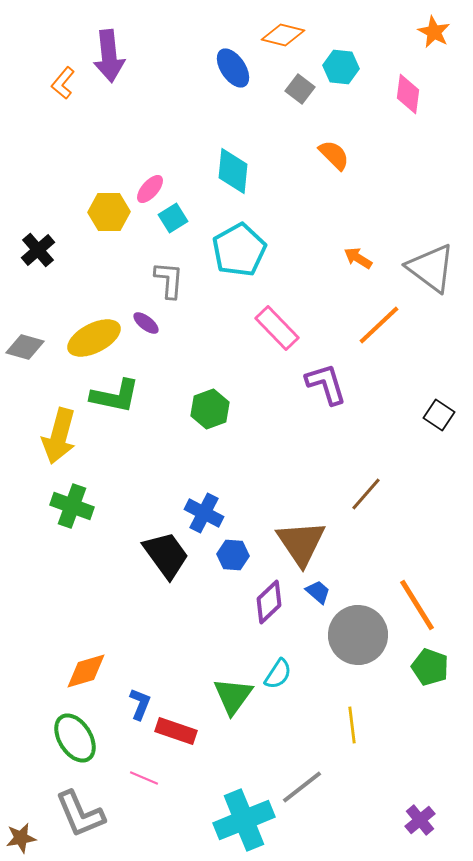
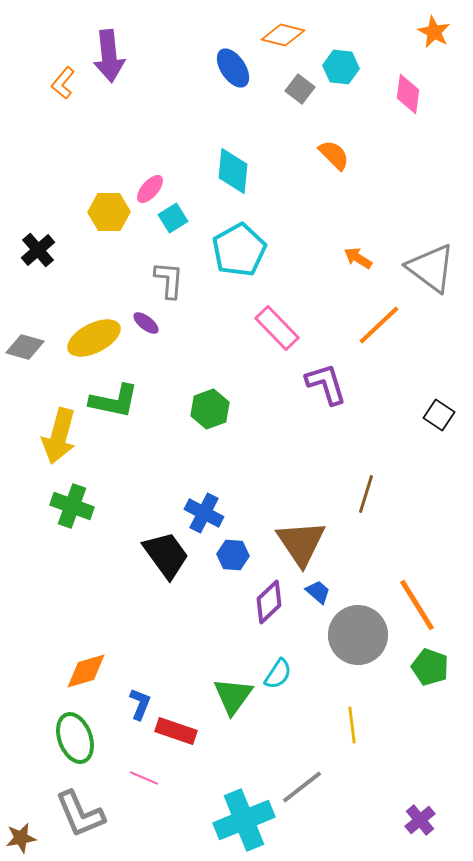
green L-shape at (115, 396): moved 1 px left, 5 px down
brown line at (366, 494): rotated 24 degrees counterclockwise
green ellipse at (75, 738): rotated 12 degrees clockwise
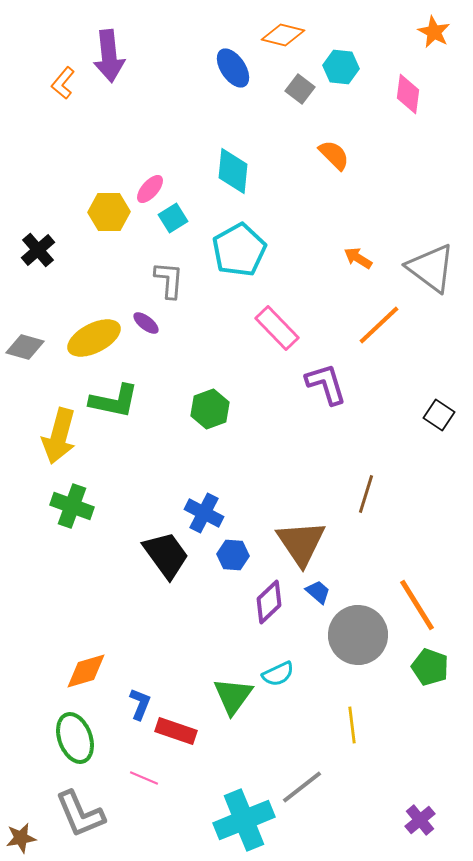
cyan semicircle at (278, 674): rotated 32 degrees clockwise
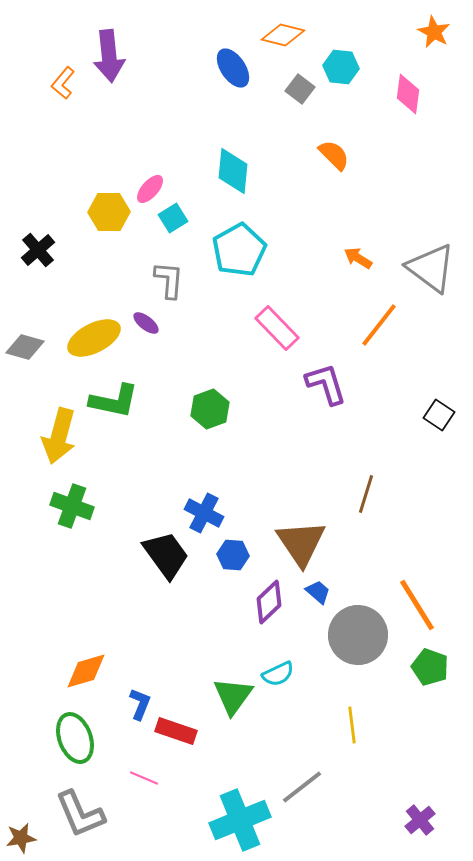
orange line at (379, 325): rotated 9 degrees counterclockwise
cyan cross at (244, 820): moved 4 px left
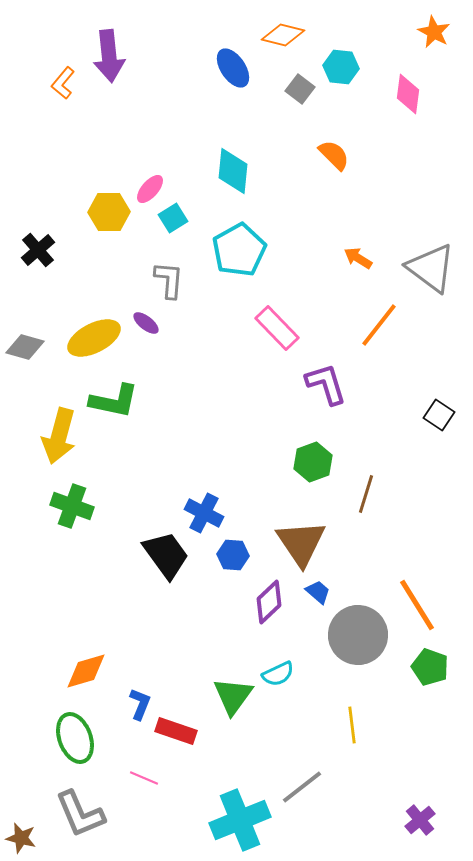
green hexagon at (210, 409): moved 103 px right, 53 px down
brown star at (21, 838): rotated 24 degrees clockwise
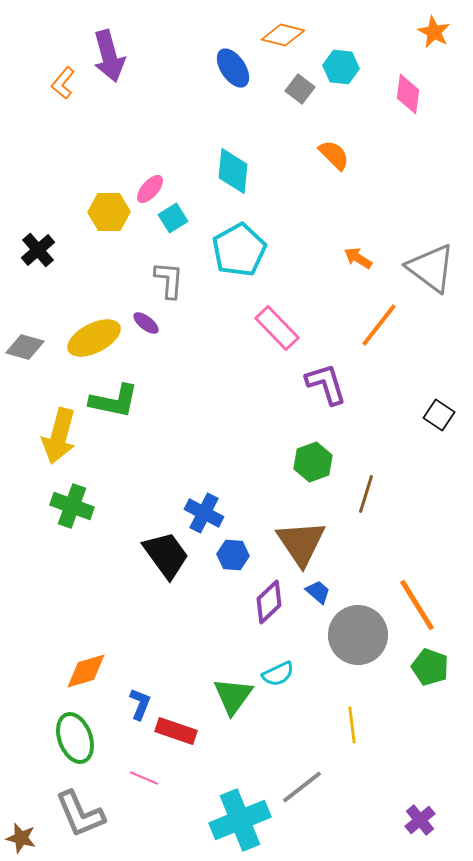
purple arrow at (109, 56): rotated 9 degrees counterclockwise
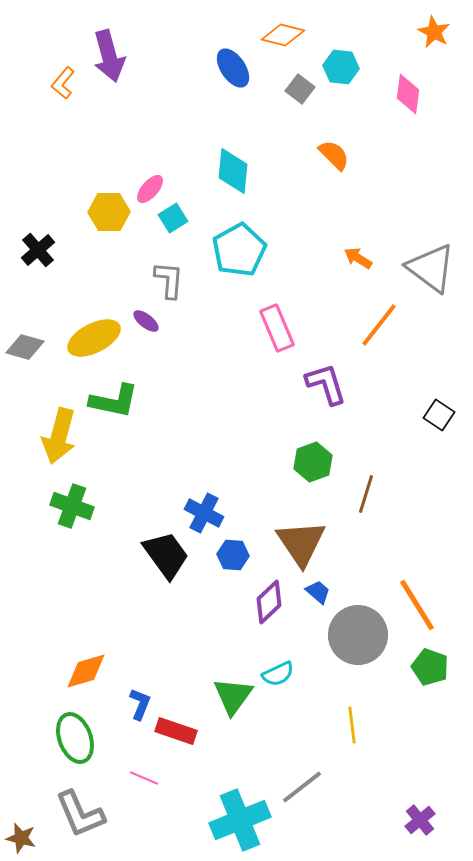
purple ellipse at (146, 323): moved 2 px up
pink rectangle at (277, 328): rotated 21 degrees clockwise
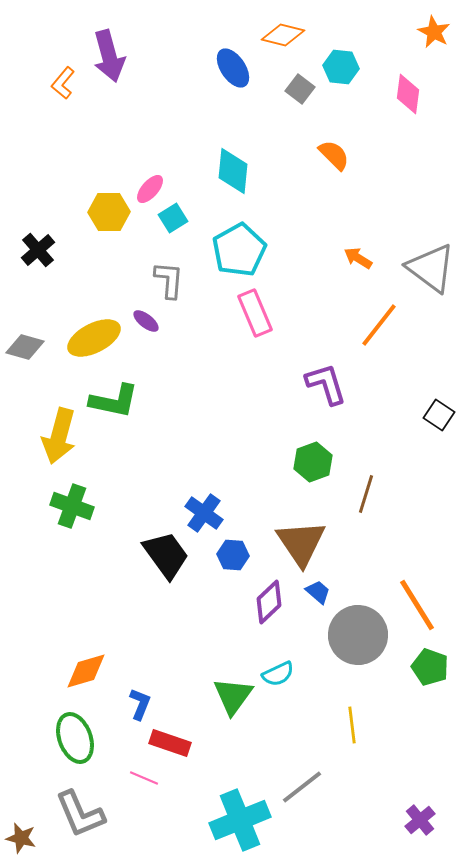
pink rectangle at (277, 328): moved 22 px left, 15 px up
blue cross at (204, 513): rotated 9 degrees clockwise
red rectangle at (176, 731): moved 6 px left, 12 px down
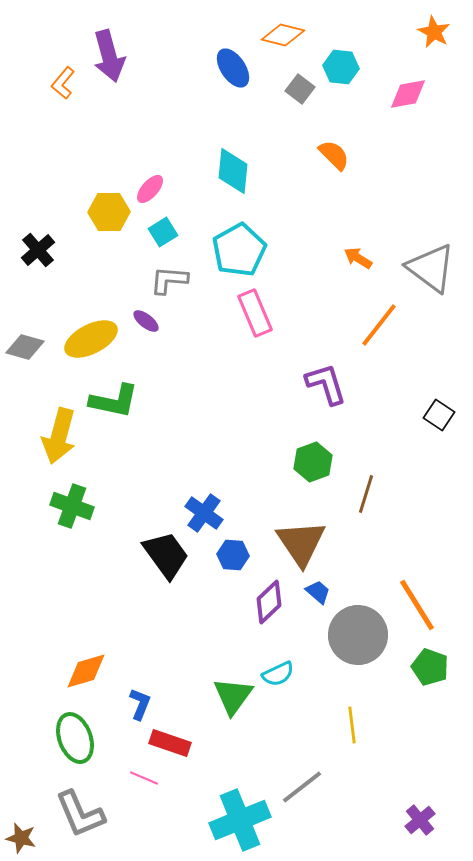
pink diamond at (408, 94): rotated 72 degrees clockwise
cyan square at (173, 218): moved 10 px left, 14 px down
gray L-shape at (169, 280): rotated 90 degrees counterclockwise
yellow ellipse at (94, 338): moved 3 px left, 1 px down
